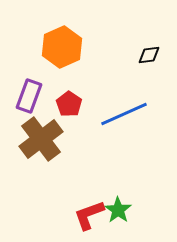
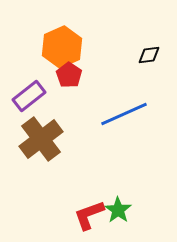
purple rectangle: rotated 32 degrees clockwise
red pentagon: moved 29 px up
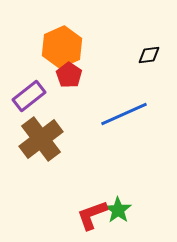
red L-shape: moved 3 px right
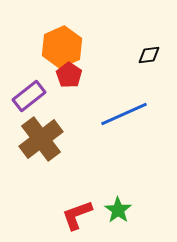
red L-shape: moved 15 px left
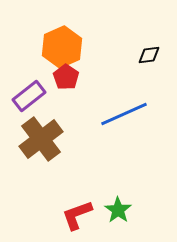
red pentagon: moved 3 px left, 2 px down
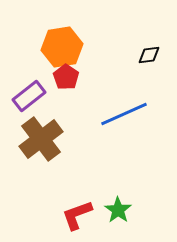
orange hexagon: rotated 15 degrees clockwise
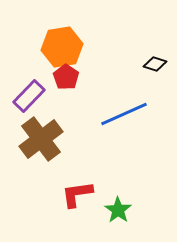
black diamond: moved 6 px right, 9 px down; rotated 25 degrees clockwise
purple rectangle: rotated 8 degrees counterclockwise
red L-shape: moved 21 px up; rotated 12 degrees clockwise
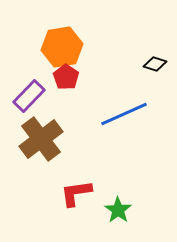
red L-shape: moved 1 px left, 1 px up
